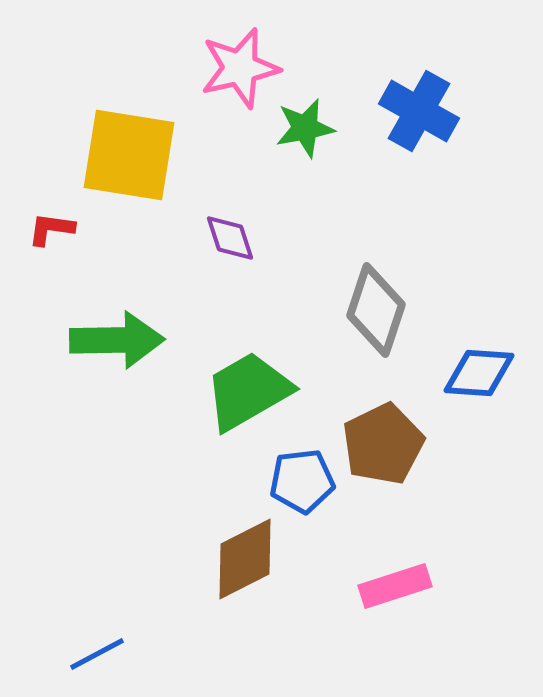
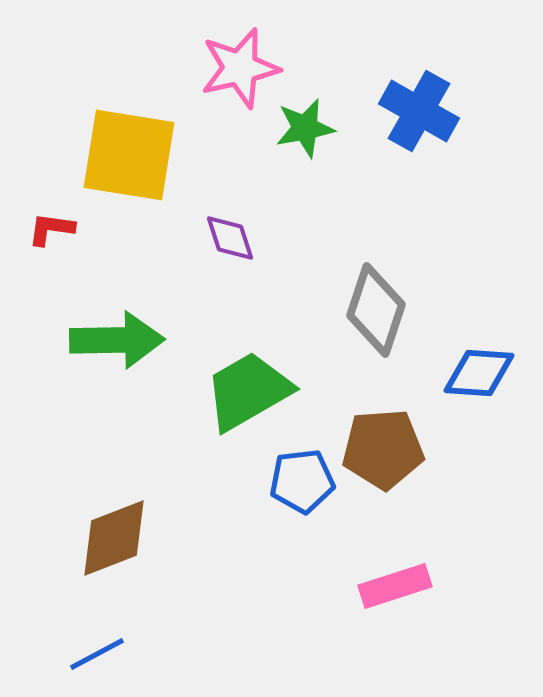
brown pentagon: moved 5 px down; rotated 22 degrees clockwise
brown diamond: moved 131 px left, 21 px up; rotated 6 degrees clockwise
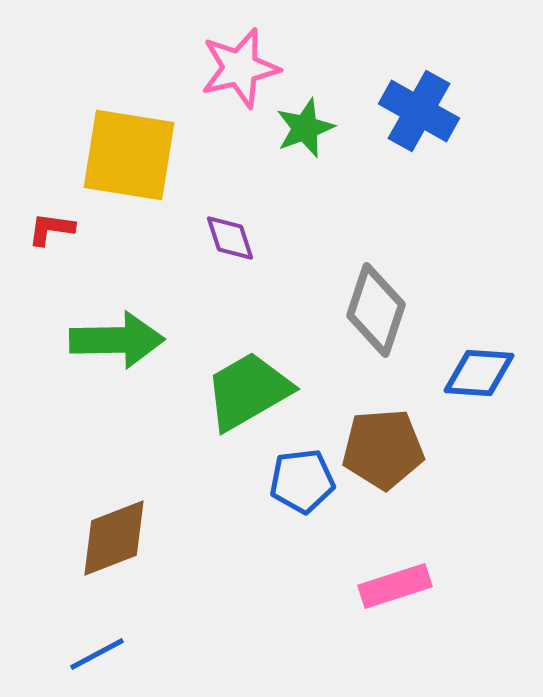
green star: rotated 10 degrees counterclockwise
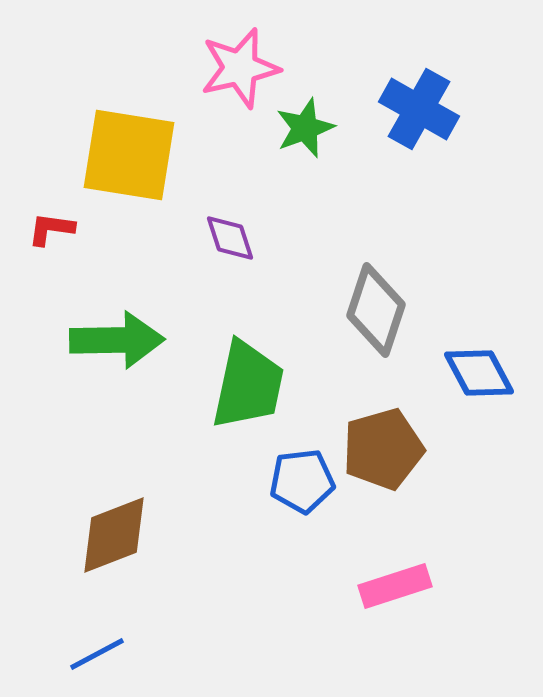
blue cross: moved 2 px up
blue diamond: rotated 58 degrees clockwise
green trapezoid: moved 6 px up; rotated 132 degrees clockwise
brown pentagon: rotated 12 degrees counterclockwise
brown diamond: moved 3 px up
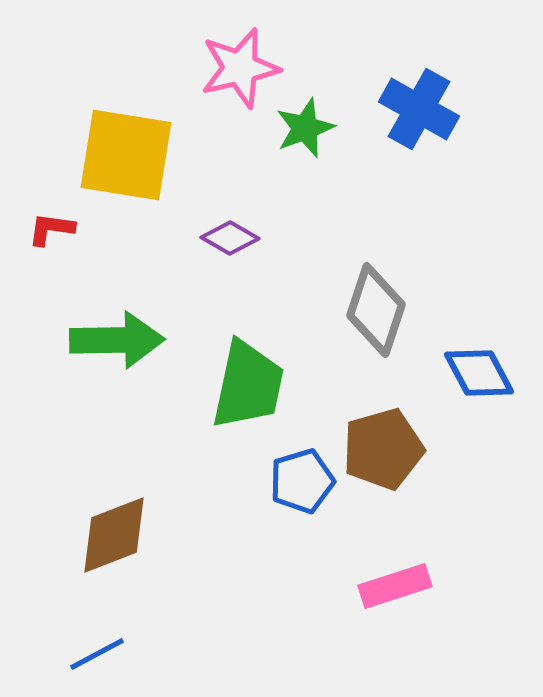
yellow square: moved 3 px left
purple diamond: rotated 42 degrees counterclockwise
blue pentagon: rotated 10 degrees counterclockwise
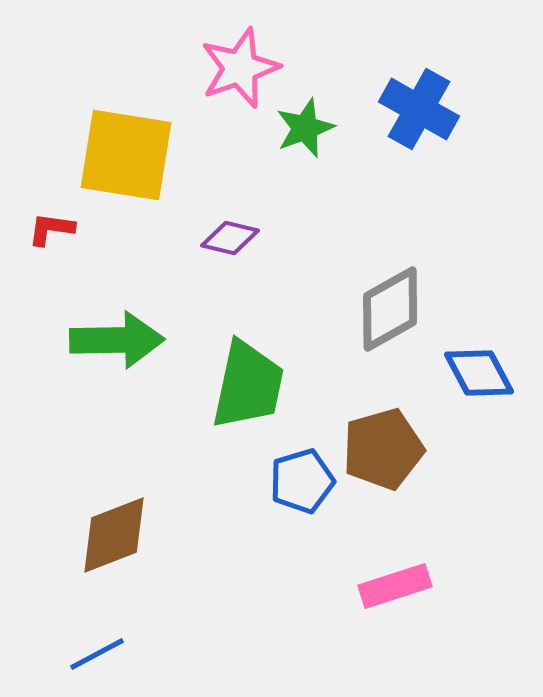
pink star: rotated 6 degrees counterclockwise
purple diamond: rotated 16 degrees counterclockwise
gray diamond: moved 14 px right, 1 px up; rotated 42 degrees clockwise
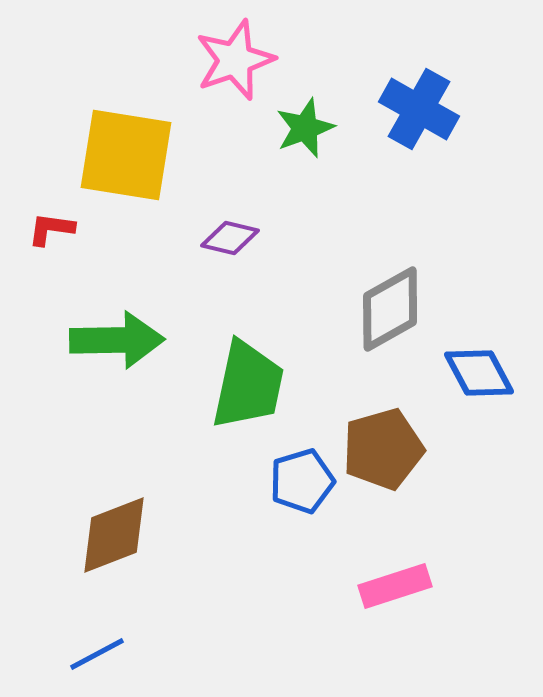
pink star: moved 5 px left, 8 px up
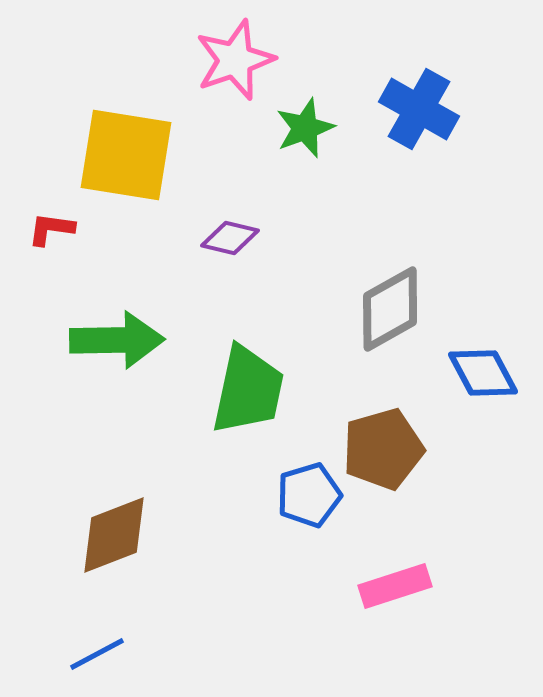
blue diamond: moved 4 px right
green trapezoid: moved 5 px down
blue pentagon: moved 7 px right, 14 px down
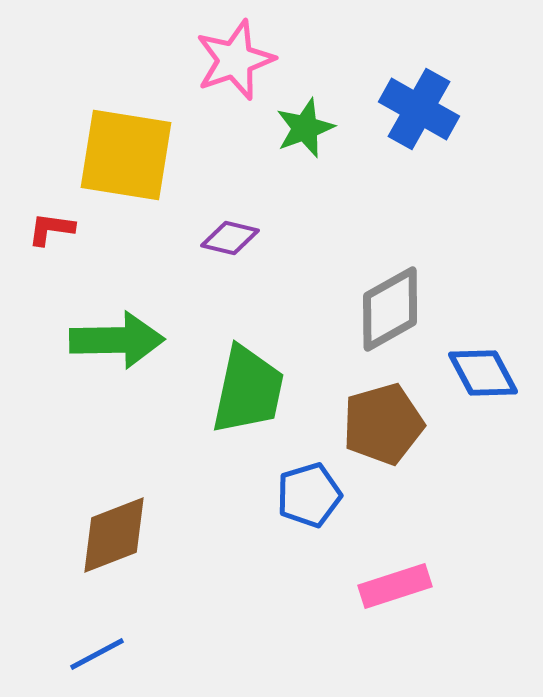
brown pentagon: moved 25 px up
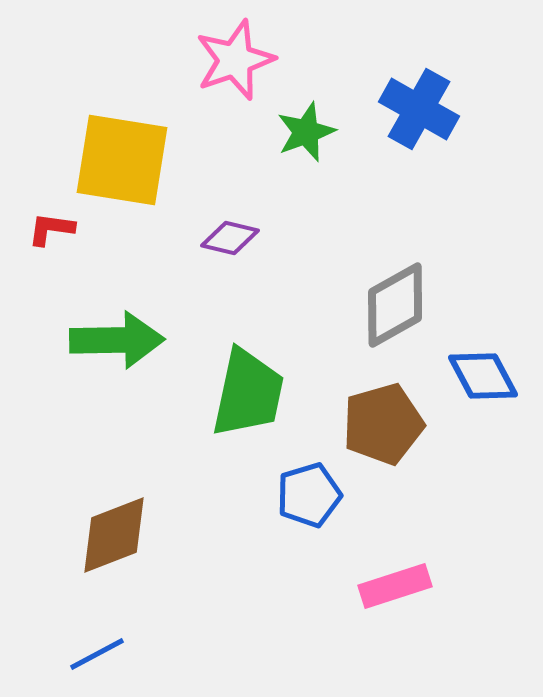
green star: moved 1 px right, 4 px down
yellow square: moved 4 px left, 5 px down
gray diamond: moved 5 px right, 4 px up
blue diamond: moved 3 px down
green trapezoid: moved 3 px down
